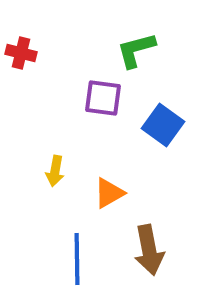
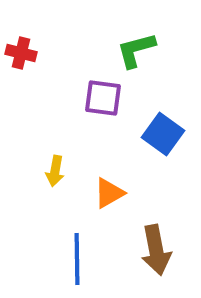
blue square: moved 9 px down
brown arrow: moved 7 px right
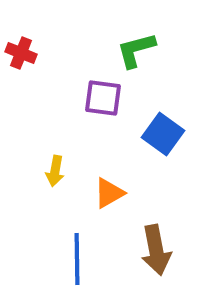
red cross: rotated 8 degrees clockwise
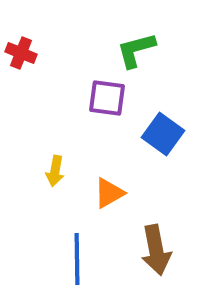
purple square: moved 4 px right
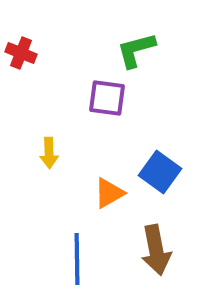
blue square: moved 3 px left, 38 px down
yellow arrow: moved 6 px left, 18 px up; rotated 12 degrees counterclockwise
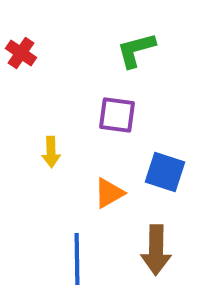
red cross: rotated 12 degrees clockwise
purple square: moved 10 px right, 17 px down
yellow arrow: moved 2 px right, 1 px up
blue square: moved 5 px right; rotated 18 degrees counterclockwise
brown arrow: rotated 12 degrees clockwise
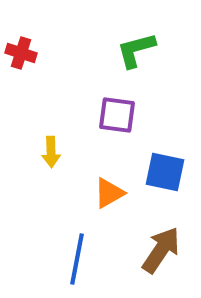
red cross: rotated 16 degrees counterclockwise
blue square: rotated 6 degrees counterclockwise
brown arrow: moved 5 px right; rotated 147 degrees counterclockwise
blue line: rotated 12 degrees clockwise
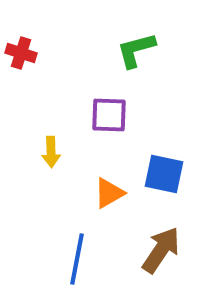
purple square: moved 8 px left; rotated 6 degrees counterclockwise
blue square: moved 1 px left, 2 px down
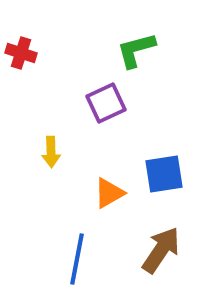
purple square: moved 3 px left, 12 px up; rotated 27 degrees counterclockwise
blue square: rotated 21 degrees counterclockwise
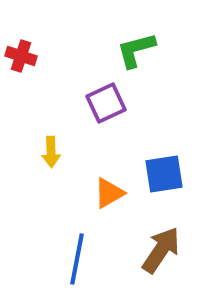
red cross: moved 3 px down
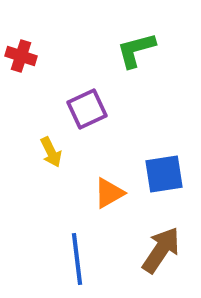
purple square: moved 19 px left, 6 px down
yellow arrow: rotated 24 degrees counterclockwise
blue line: rotated 18 degrees counterclockwise
